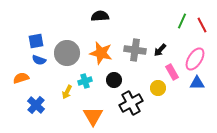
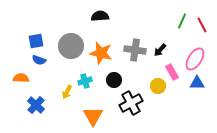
gray circle: moved 4 px right, 7 px up
orange semicircle: rotated 21 degrees clockwise
yellow circle: moved 2 px up
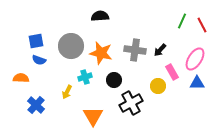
cyan cross: moved 4 px up
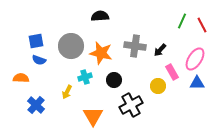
gray cross: moved 4 px up
black cross: moved 2 px down
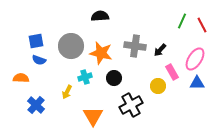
black circle: moved 2 px up
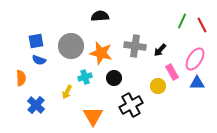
orange semicircle: rotated 84 degrees clockwise
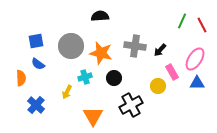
blue semicircle: moved 1 px left, 4 px down; rotated 16 degrees clockwise
